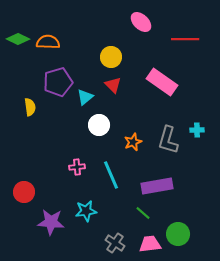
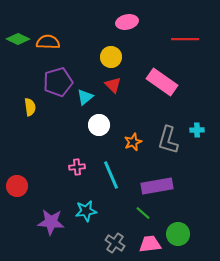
pink ellipse: moved 14 px left; rotated 55 degrees counterclockwise
red circle: moved 7 px left, 6 px up
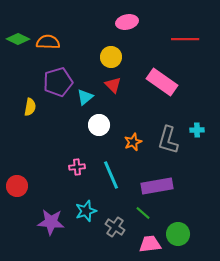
yellow semicircle: rotated 18 degrees clockwise
cyan star: rotated 10 degrees counterclockwise
gray cross: moved 16 px up
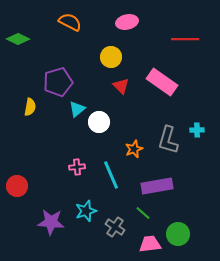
orange semicircle: moved 22 px right, 20 px up; rotated 25 degrees clockwise
red triangle: moved 8 px right, 1 px down
cyan triangle: moved 8 px left, 12 px down
white circle: moved 3 px up
orange star: moved 1 px right, 7 px down
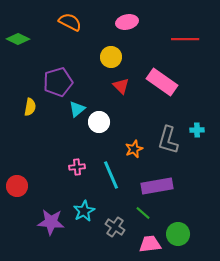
cyan star: moved 2 px left; rotated 10 degrees counterclockwise
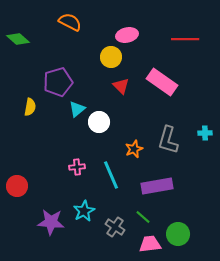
pink ellipse: moved 13 px down
green diamond: rotated 15 degrees clockwise
cyan cross: moved 8 px right, 3 px down
green line: moved 4 px down
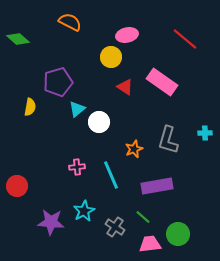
red line: rotated 40 degrees clockwise
red triangle: moved 4 px right, 1 px down; rotated 12 degrees counterclockwise
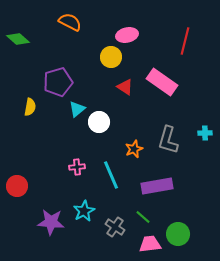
red line: moved 2 px down; rotated 64 degrees clockwise
